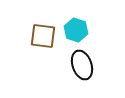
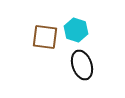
brown square: moved 2 px right, 1 px down
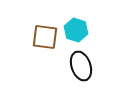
black ellipse: moved 1 px left, 1 px down
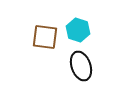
cyan hexagon: moved 2 px right
